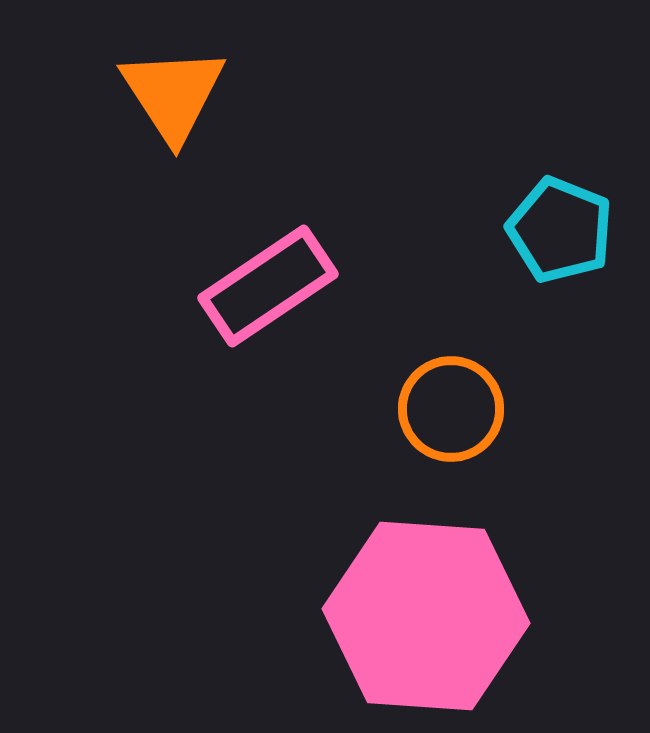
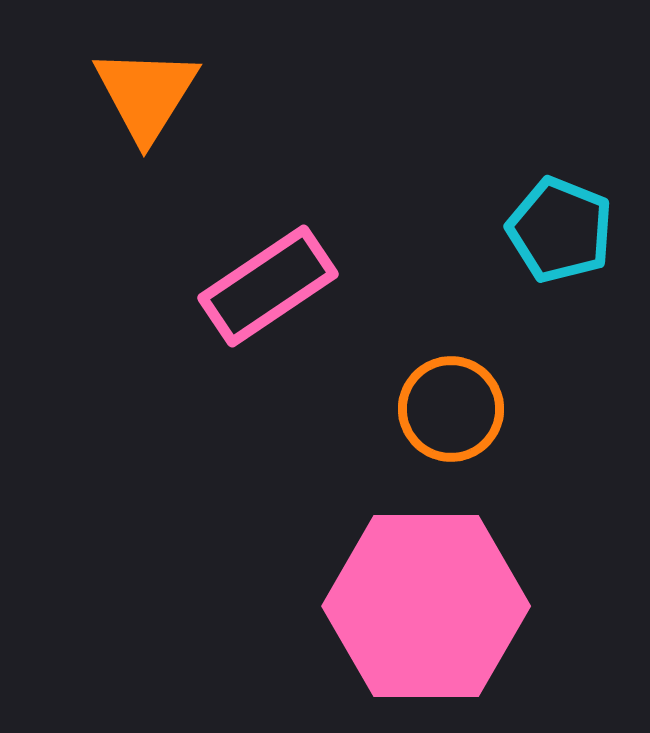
orange triangle: moved 27 px left; rotated 5 degrees clockwise
pink hexagon: moved 10 px up; rotated 4 degrees counterclockwise
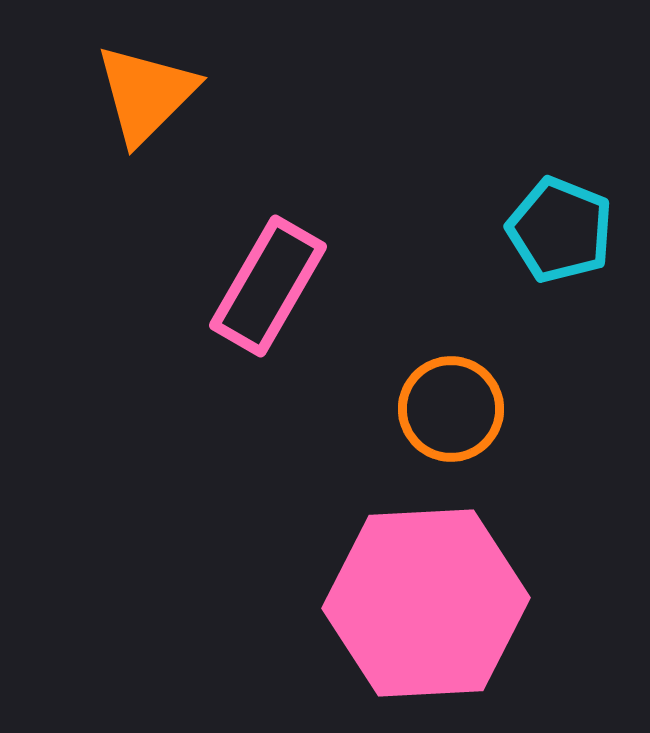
orange triangle: rotated 13 degrees clockwise
pink rectangle: rotated 26 degrees counterclockwise
pink hexagon: moved 3 px up; rotated 3 degrees counterclockwise
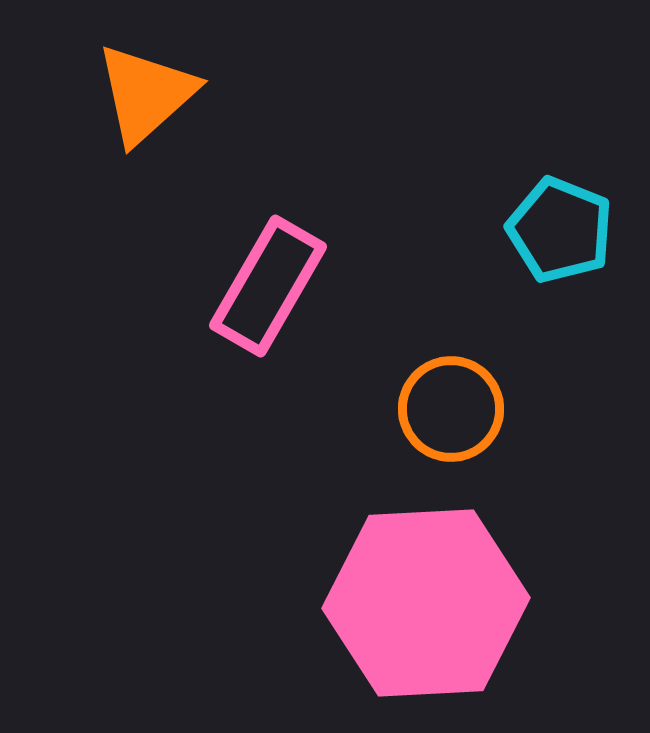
orange triangle: rotated 3 degrees clockwise
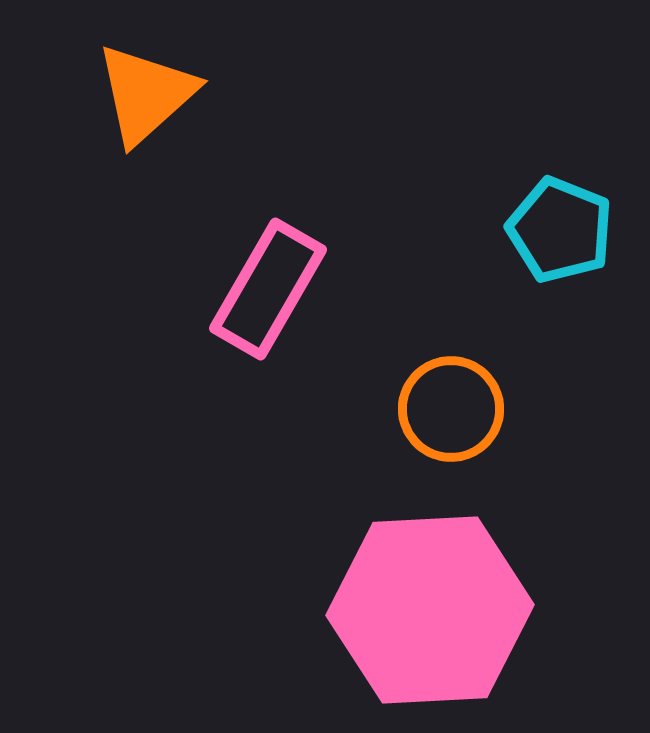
pink rectangle: moved 3 px down
pink hexagon: moved 4 px right, 7 px down
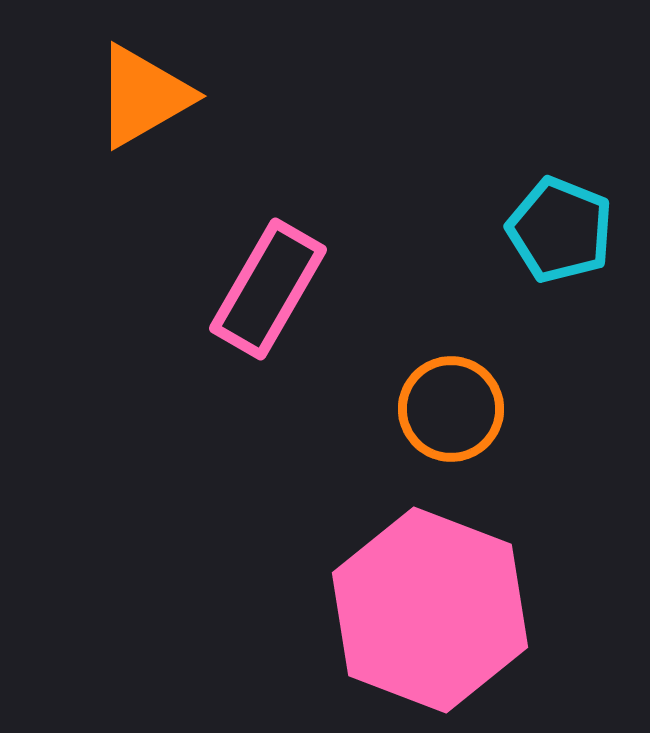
orange triangle: moved 3 px left, 2 px down; rotated 12 degrees clockwise
pink hexagon: rotated 24 degrees clockwise
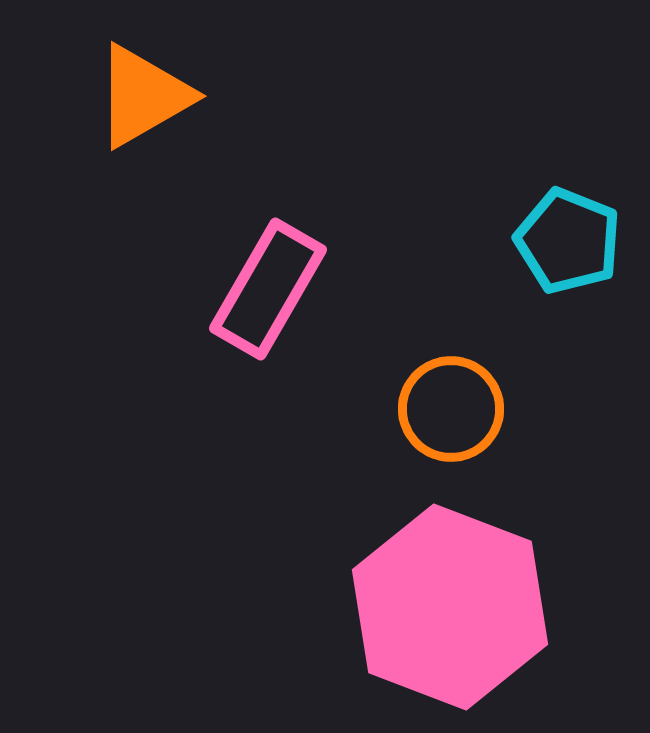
cyan pentagon: moved 8 px right, 11 px down
pink hexagon: moved 20 px right, 3 px up
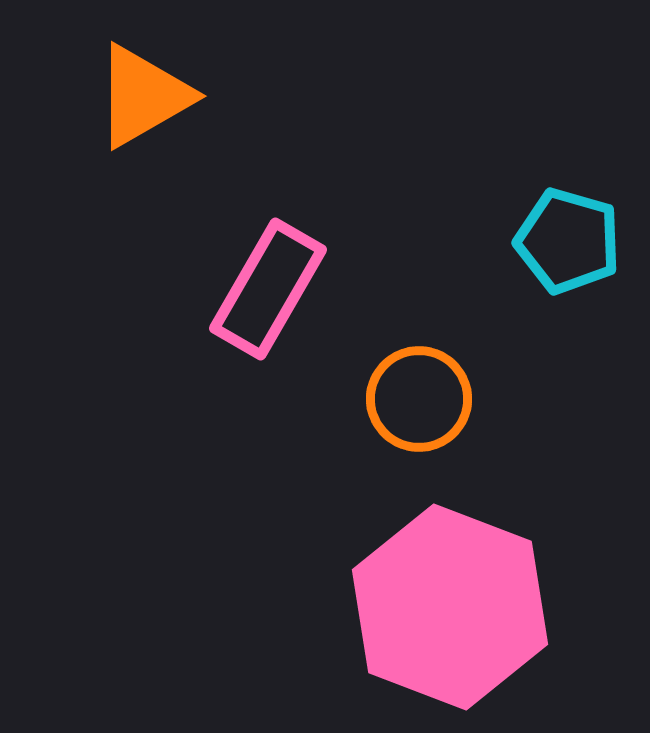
cyan pentagon: rotated 6 degrees counterclockwise
orange circle: moved 32 px left, 10 px up
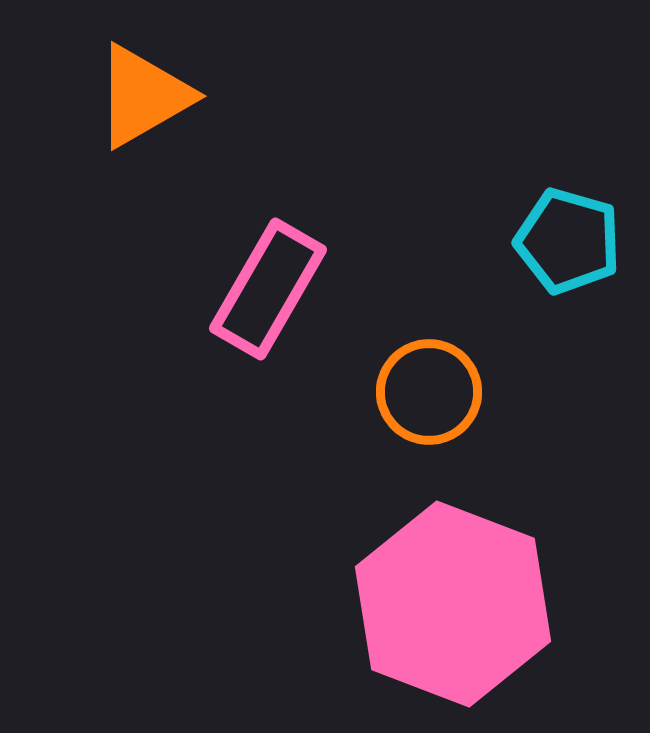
orange circle: moved 10 px right, 7 px up
pink hexagon: moved 3 px right, 3 px up
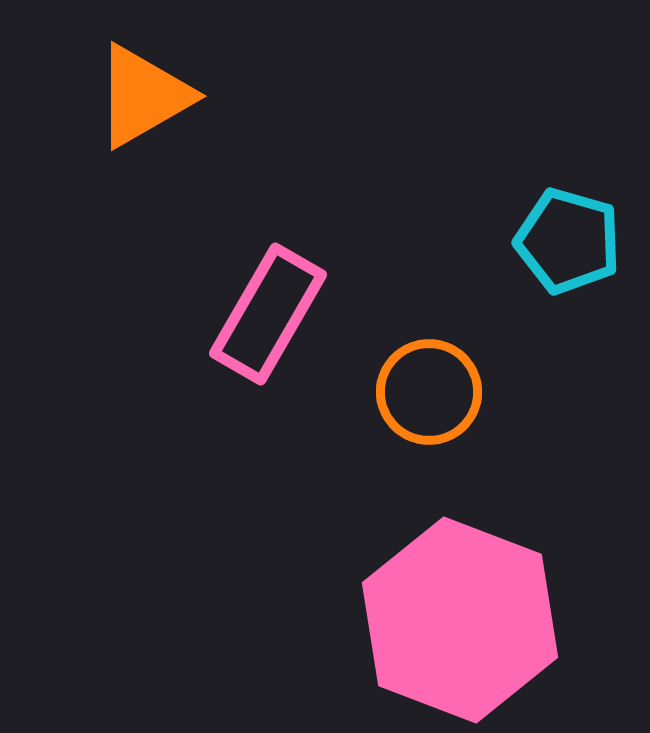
pink rectangle: moved 25 px down
pink hexagon: moved 7 px right, 16 px down
